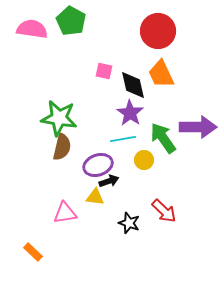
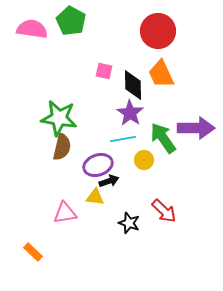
black diamond: rotated 12 degrees clockwise
purple arrow: moved 2 px left, 1 px down
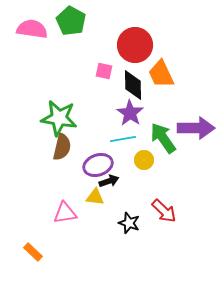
red circle: moved 23 px left, 14 px down
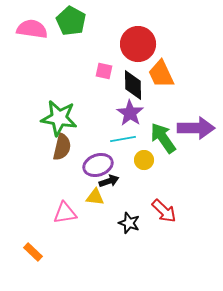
red circle: moved 3 px right, 1 px up
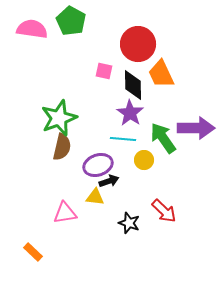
green star: rotated 30 degrees counterclockwise
cyan line: rotated 15 degrees clockwise
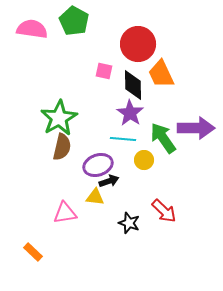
green pentagon: moved 3 px right
green star: rotated 9 degrees counterclockwise
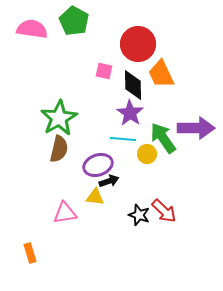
brown semicircle: moved 3 px left, 2 px down
yellow circle: moved 3 px right, 6 px up
black star: moved 10 px right, 8 px up
orange rectangle: moved 3 px left, 1 px down; rotated 30 degrees clockwise
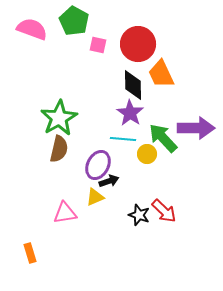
pink semicircle: rotated 12 degrees clockwise
pink square: moved 6 px left, 26 px up
green arrow: rotated 8 degrees counterclockwise
purple ellipse: rotated 44 degrees counterclockwise
yellow triangle: rotated 30 degrees counterclockwise
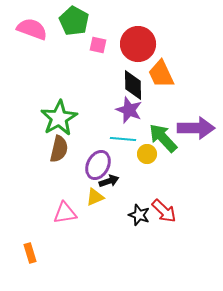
purple star: moved 1 px left, 3 px up; rotated 12 degrees counterclockwise
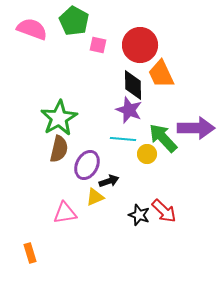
red circle: moved 2 px right, 1 px down
purple ellipse: moved 11 px left
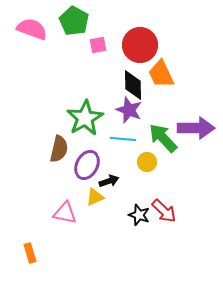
pink square: rotated 24 degrees counterclockwise
green star: moved 26 px right
yellow circle: moved 8 px down
pink triangle: rotated 20 degrees clockwise
